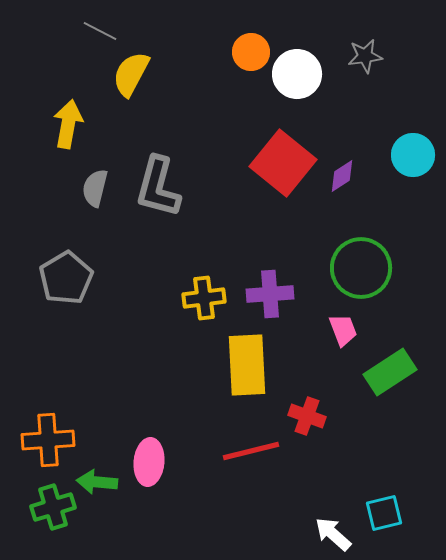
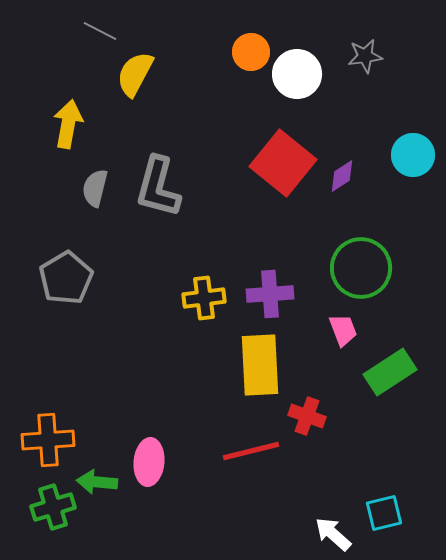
yellow semicircle: moved 4 px right
yellow rectangle: moved 13 px right
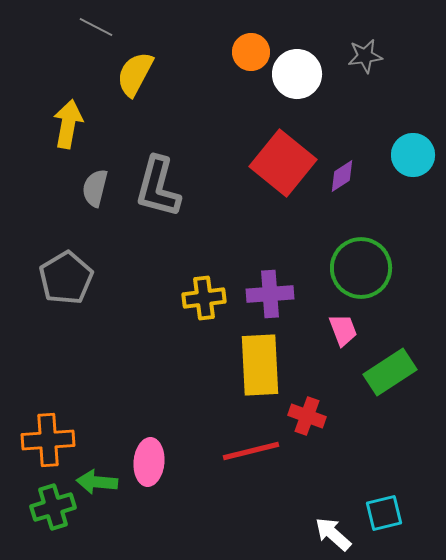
gray line: moved 4 px left, 4 px up
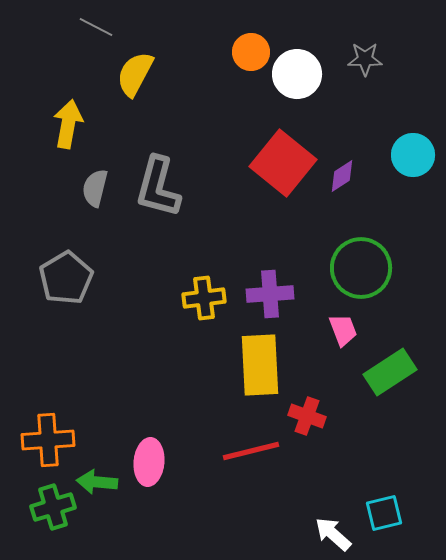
gray star: moved 3 px down; rotated 8 degrees clockwise
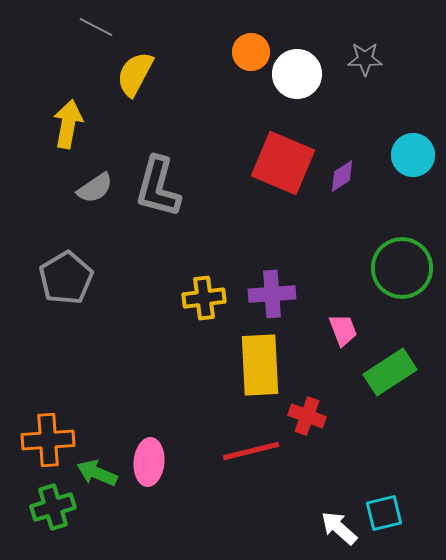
red square: rotated 16 degrees counterclockwise
gray semicircle: rotated 138 degrees counterclockwise
green circle: moved 41 px right
purple cross: moved 2 px right
green arrow: moved 9 px up; rotated 18 degrees clockwise
white arrow: moved 6 px right, 6 px up
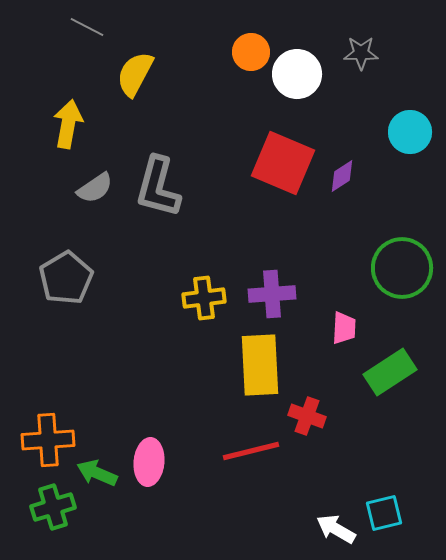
gray line: moved 9 px left
gray star: moved 4 px left, 6 px up
cyan circle: moved 3 px left, 23 px up
pink trapezoid: moved 1 px right, 2 px up; rotated 24 degrees clockwise
white arrow: moved 3 px left, 1 px down; rotated 12 degrees counterclockwise
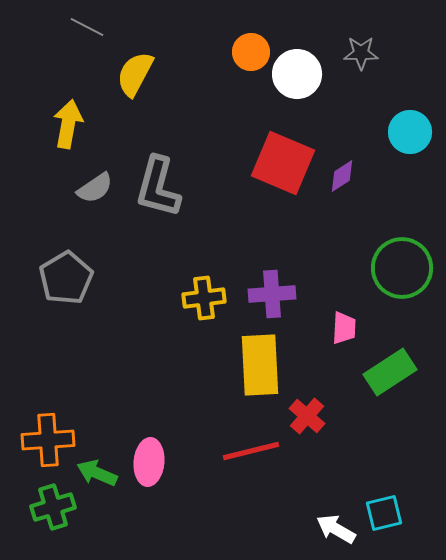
red cross: rotated 21 degrees clockwise
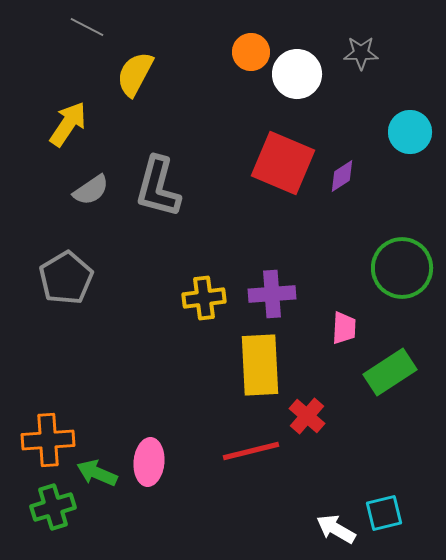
yellow arrow: rotated 24 degrees clockwise
gray semicircle: moved 4 px left, 2 px down
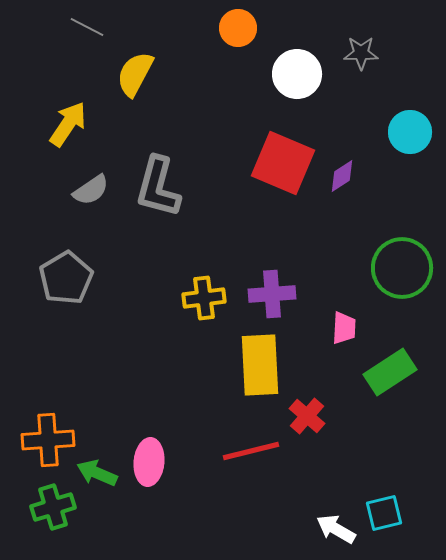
orange circle: moved 13 px left, 24 px up
